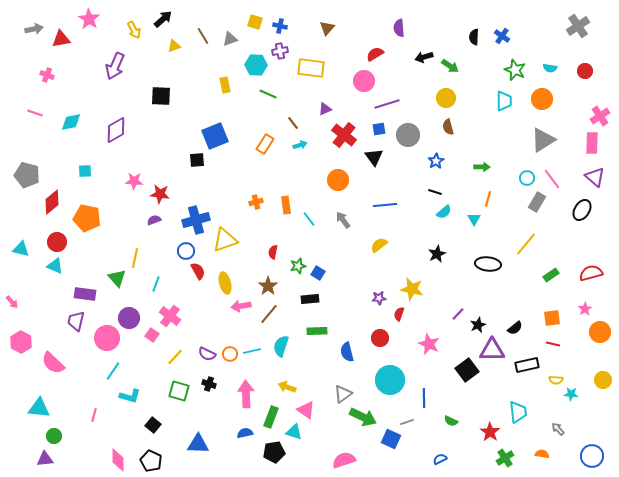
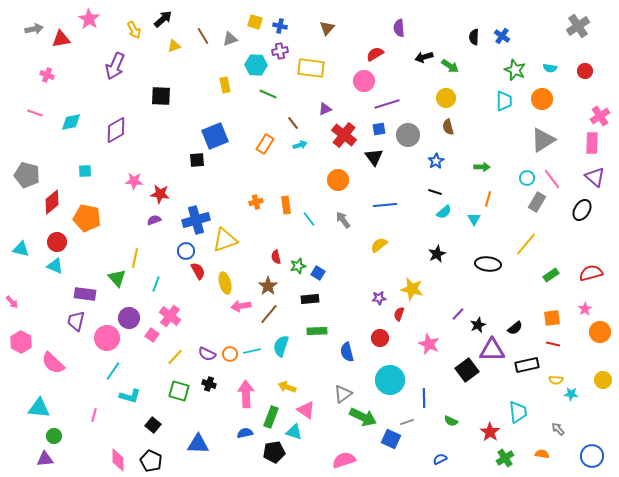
red semicircle at (273, 252): moved 3 px right, 5 px down; rotated 24 degrees counterclockwise
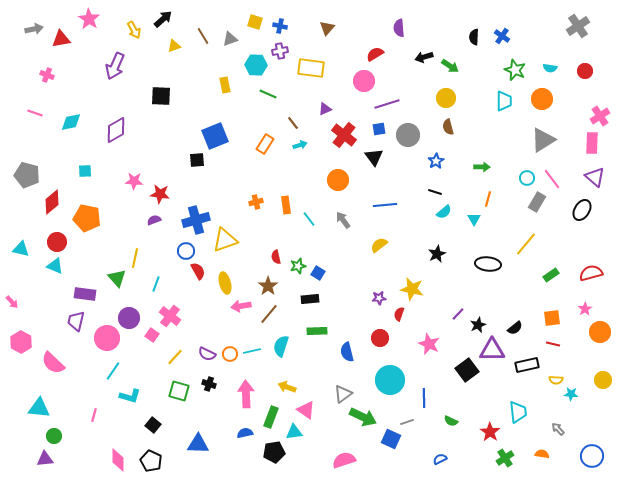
cyan triangle at (294, 432): rotated 24 degrees counterclockwise
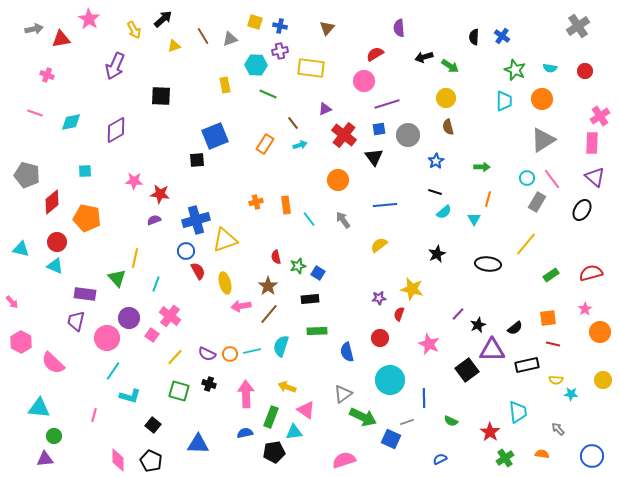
orange square at (552, 318): moved 4 px left
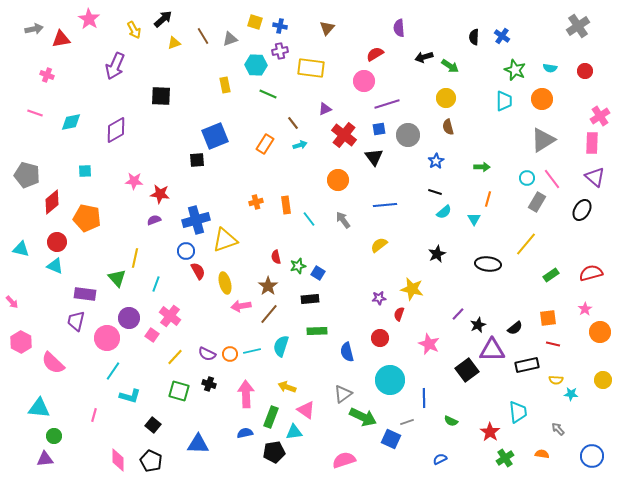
yellow triangle at (174, 46): moved 3 px up
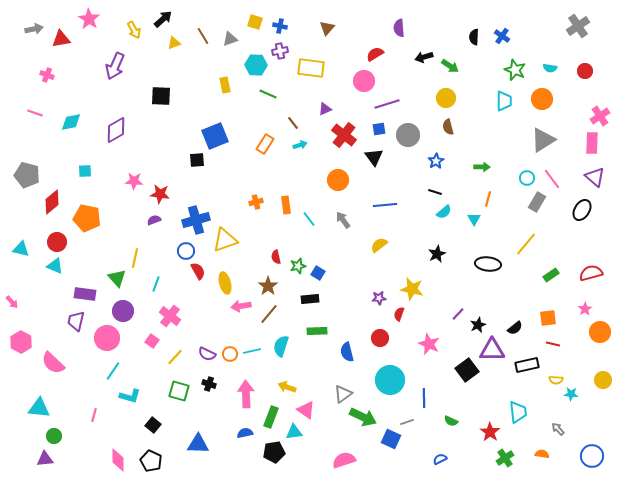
purple circle at (129, 318): moved 6 px left, 7 px up
pink square at (152, 335): moved 6 px down
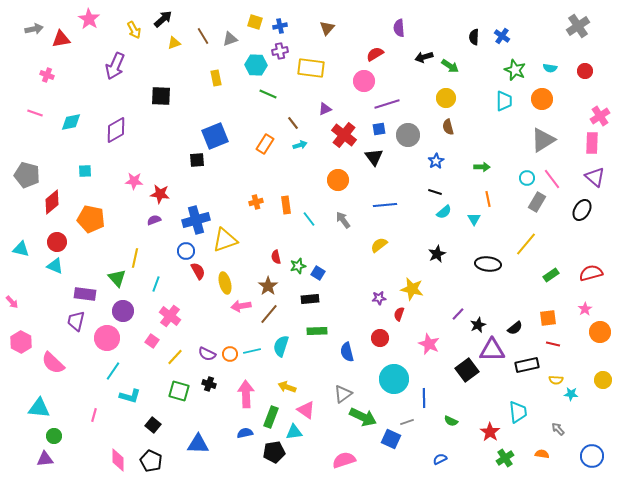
blue cross at (280, 26): rotated 24 degrees counterclockwise
yellow rectangle at (225, 85): moved 9 px left, 7 px up
orange line at (488, 199): rotated 28 degrees counterclockwise
orange pentagon at (87, 218): moved 4 px right, 1 px down
cyan circle at (390, 380): moved 4 px right, 1 px up
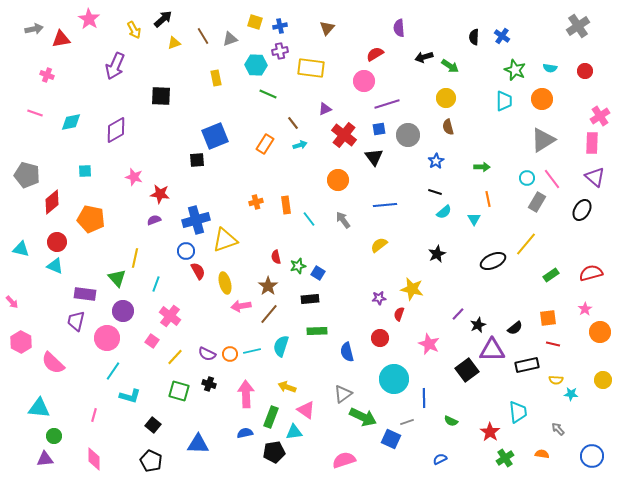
pink star at (134, 181): moved 4 px up; rotated 12 degrees clockwise
black ellipse at (488, 264): moved 5 px right, 3 px up; rotated 30 degrees counterclockwise
pink diamond at (118, 460): moved 24 px left, 1 px up
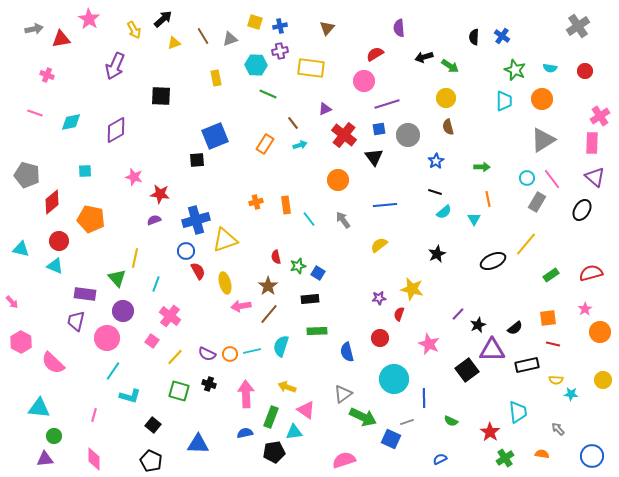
red circle at (57, 242): moved 2 px right, 1 px up
